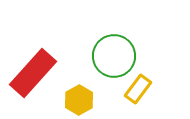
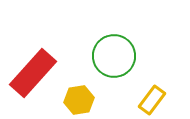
yellow rectangle: moved 14 px right, 11 px down
yellow hexagon: rotated 20 degrees clockwise
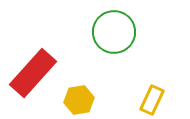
green circle: moved 24 px up
yellow rectangle: rotated 12 degrees counterclockwise
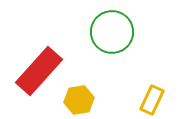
green circle: moved 2 px left
red rectangle: moved 6 px right, 2 px up
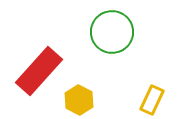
yellow hexagon: rotated 24 degrees counterclockwise
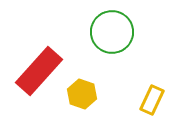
yellow hexagon: moved 3 px right, 6 px up; rotated 8 degrees counterclockwise
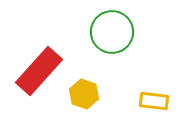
yellow hexagon: moved 2 px right
yellow rectangle: moved 2 px right, 1 px down; rotated 72 degrees clockwise
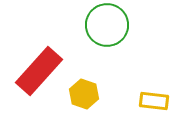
green circle: moved 5 px left, 7 px up
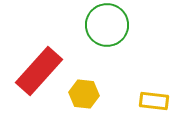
yellow hexagon: rotated 12 degrees counterclockwise
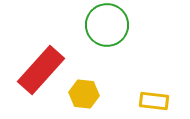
red rectangle: moved 2 px right, 1 px up
